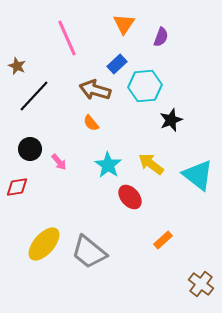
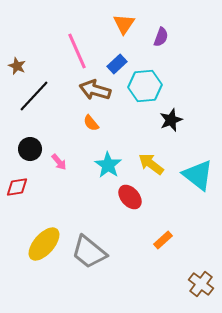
pink line: moved 10 px right, 13 px down
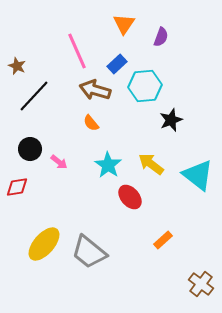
pink arrow: rotated 12 degrees counterclockwise
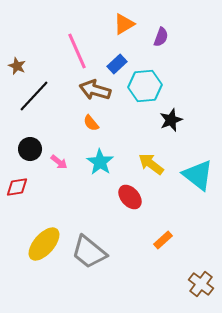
orange triangle: rotated 25 degrees clockwise
cyan star: moved 8 px left, 3 px up
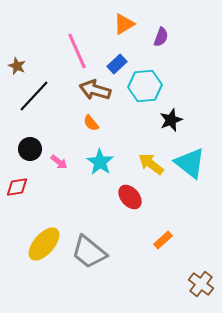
cyan triangle: moved 8 px left, 12 px up
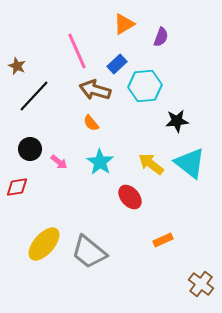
black star: moved 6 px right, 1 px down; rotated 15 degrees clockwise
orange rectangle: rotated 18 degrees clockwise
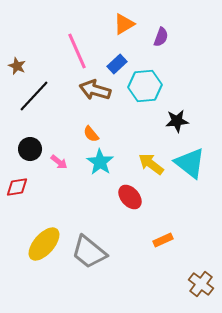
orange semicircle: moved 11 px down
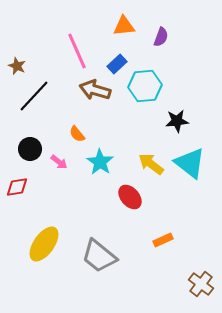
orange triangle: moved 2 px down; rotated 25 degrees clockwise
orange semicircle: moved 14 px left
yellow ellipse: rotated 6 degrees counterclockwise
gray trapezoid: moved 10 px right, 4 px down
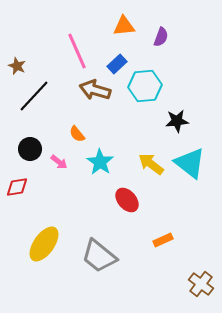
red ellipse: moved 3 px left, 3 px down
